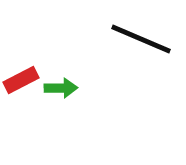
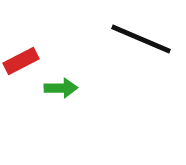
red rectangle: moved 19 px up
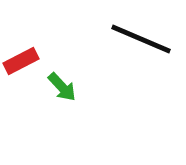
green arrow: moved 1 px right, 1 px up; rotated 48 degrees clockwise
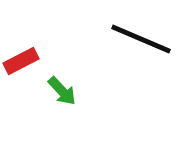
green arrow: moved 4 px down
